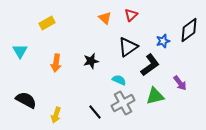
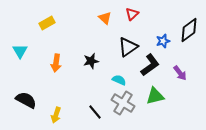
red triangle: moved 1 px right, 1 px up
purple arrow: moved 10 px up
gray cross: rotated 30 degrees counterclockwise
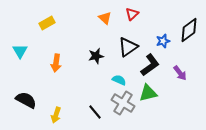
black star: moved 5 px right, 5 px up
green triangle: moved 7 px left, 3 px up
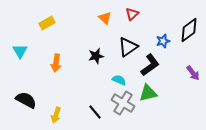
purple arrow: moved 13 px right
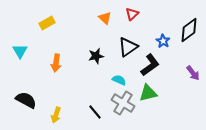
blue star: rotated 24 degrees counterclockwise
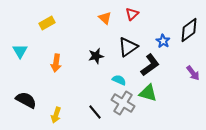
green triangle: rotated 30 degrees clockwise
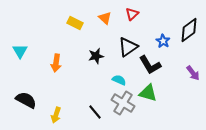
yellow rectangle: moved 28 px right; rotated 56 degrees clockwise
black L-shape: rotated 95 degrees clockwise
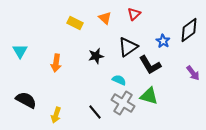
red triangle: moved 2 px right
green triangle: moved 1 px right, 3 px down
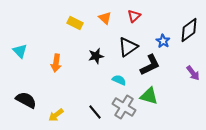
red triangle: moved 2 px down
cyan triangle: rotated 14 degrees counterclockwise
black L-shape: rotated 85 degrees counterclockwise
gray cross: moved 1 px right, 4 px down
yellow arrow: rotated 35 degrees clockwise
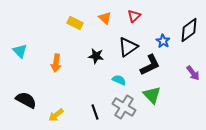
black star: rotated 21 degrees clockwise
green triangle: moved 3 px right, 1 px up; rotated 30 degrees clockwise
black line: rotated 21 degrees clockwise
